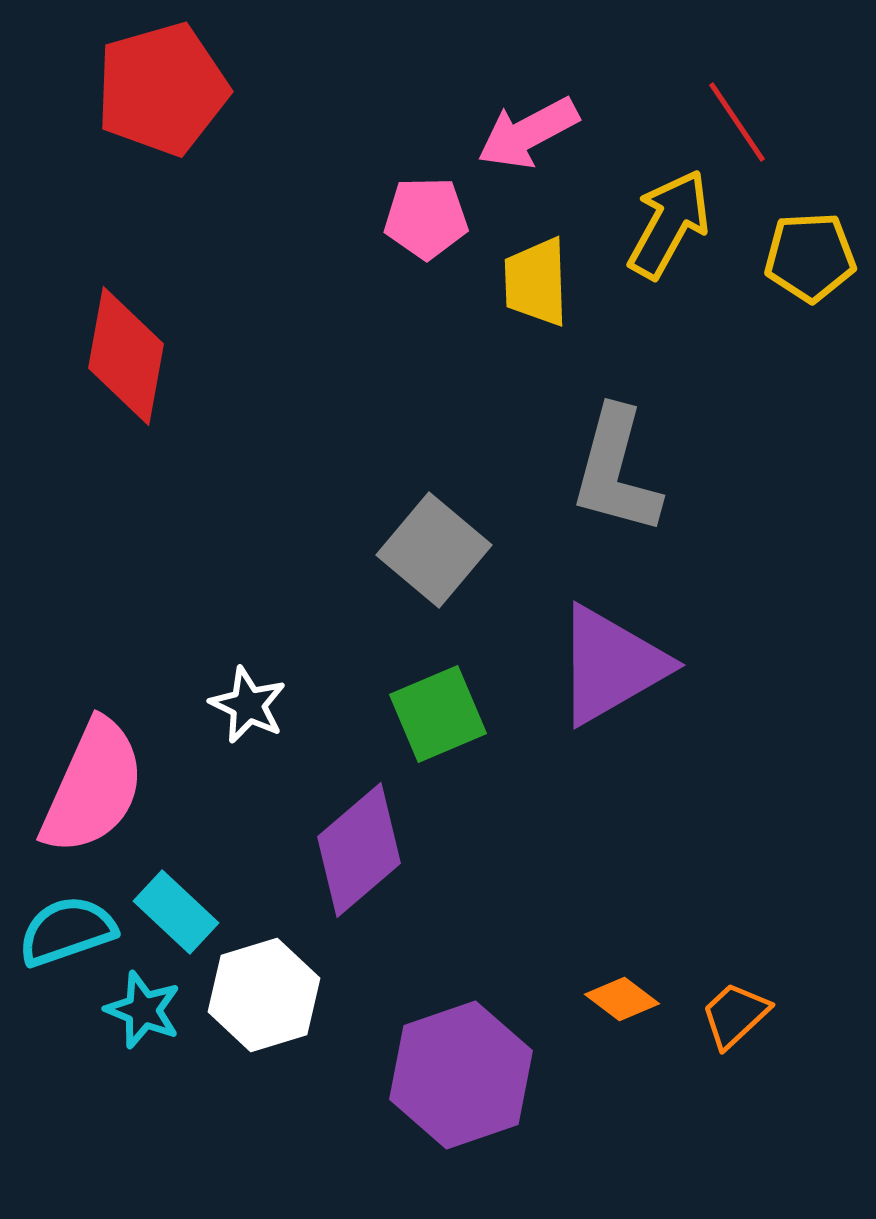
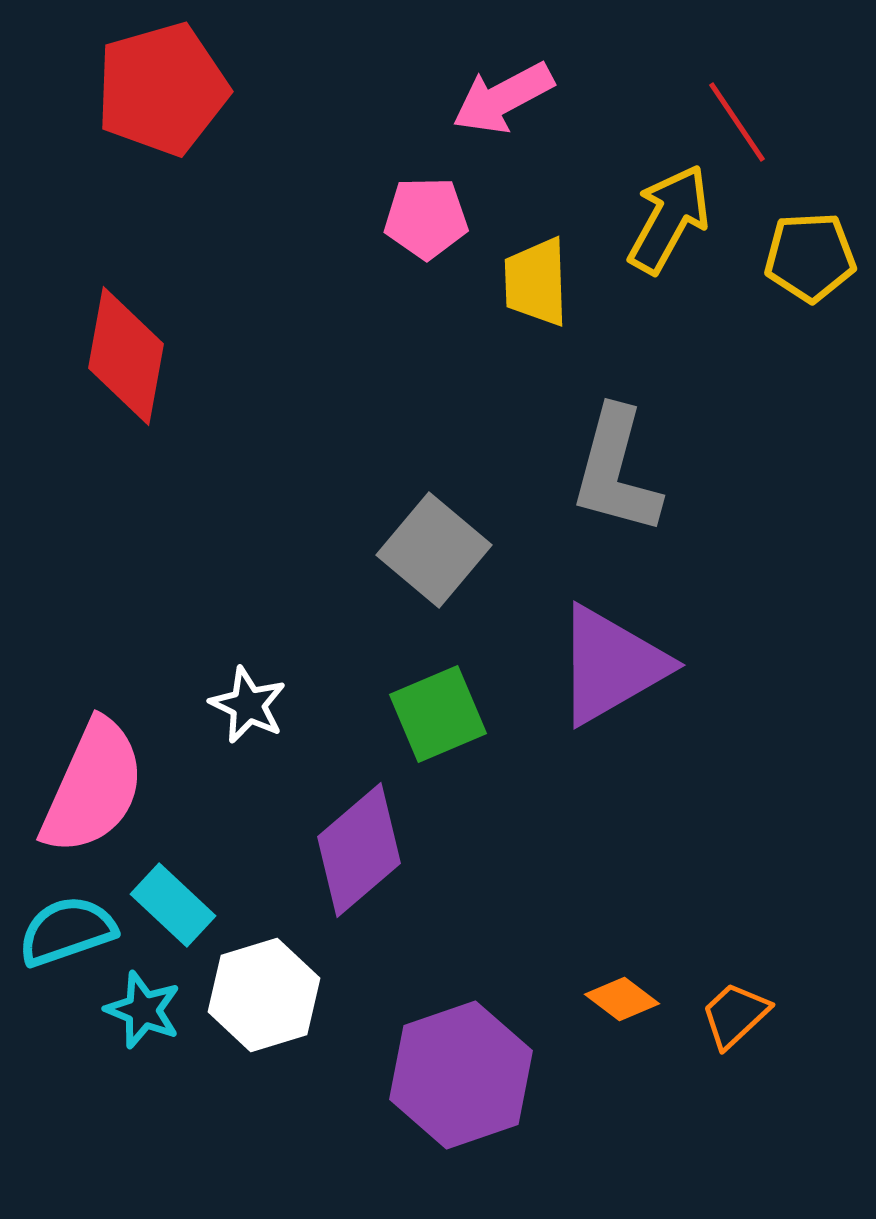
pink arrow: moved 25 px left, 35 px up
yellow arrow: moved 5 px up
cyan rectangle: moved 3 px left, 7 px up
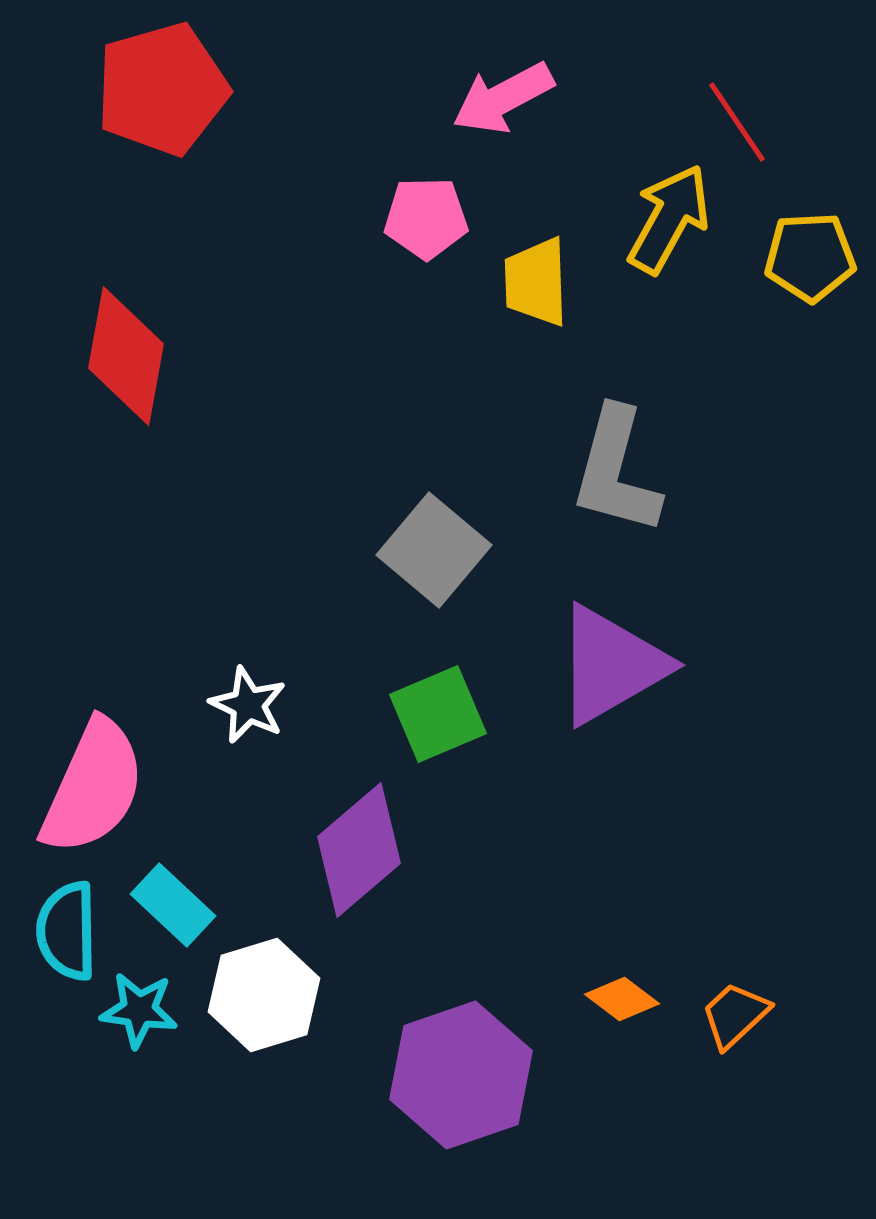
cyan semicircle: rotated 72 degrees counterclockwise
cyan star: moved 4 px left; rotated 14 degrees counterclockwise
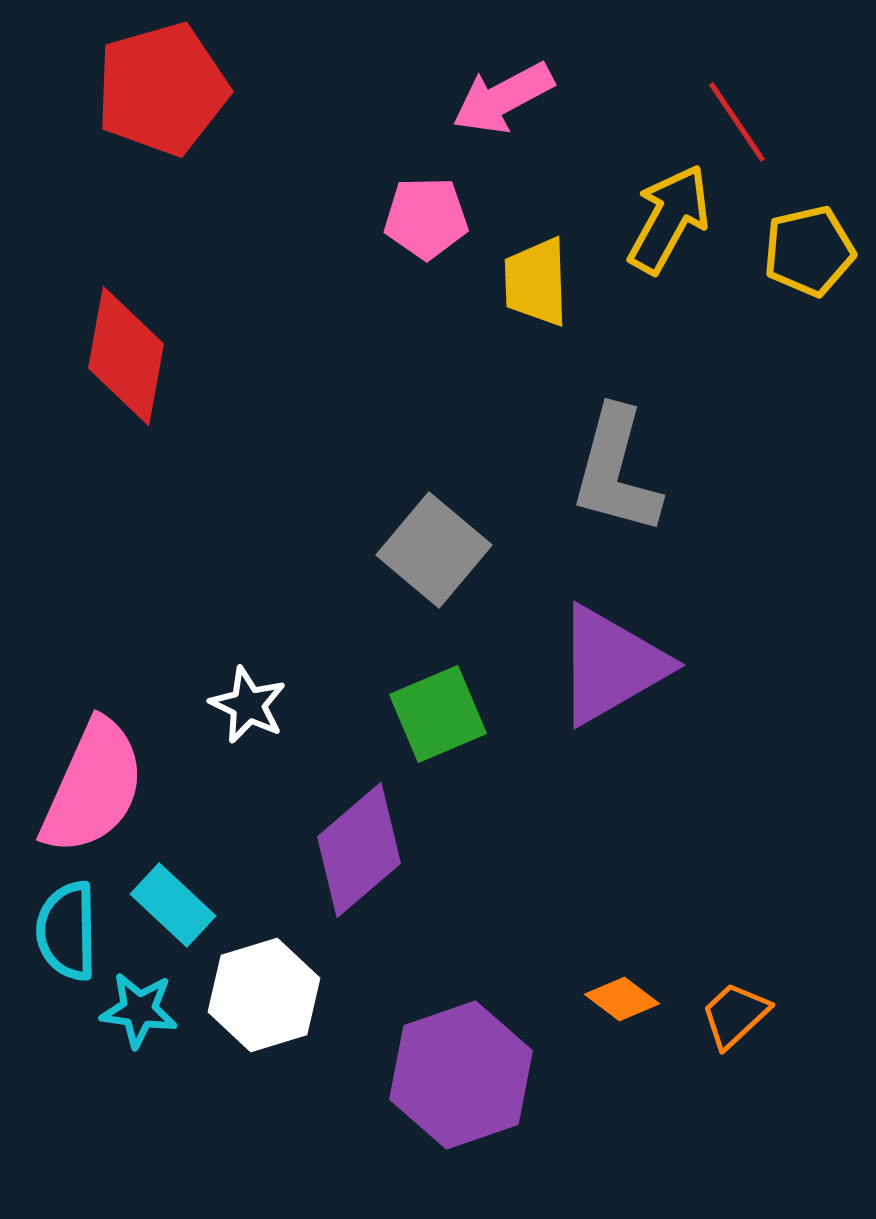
yellow pentagon: moved 1 px left, 6 px up; rotated 10 degrees counterclockwise
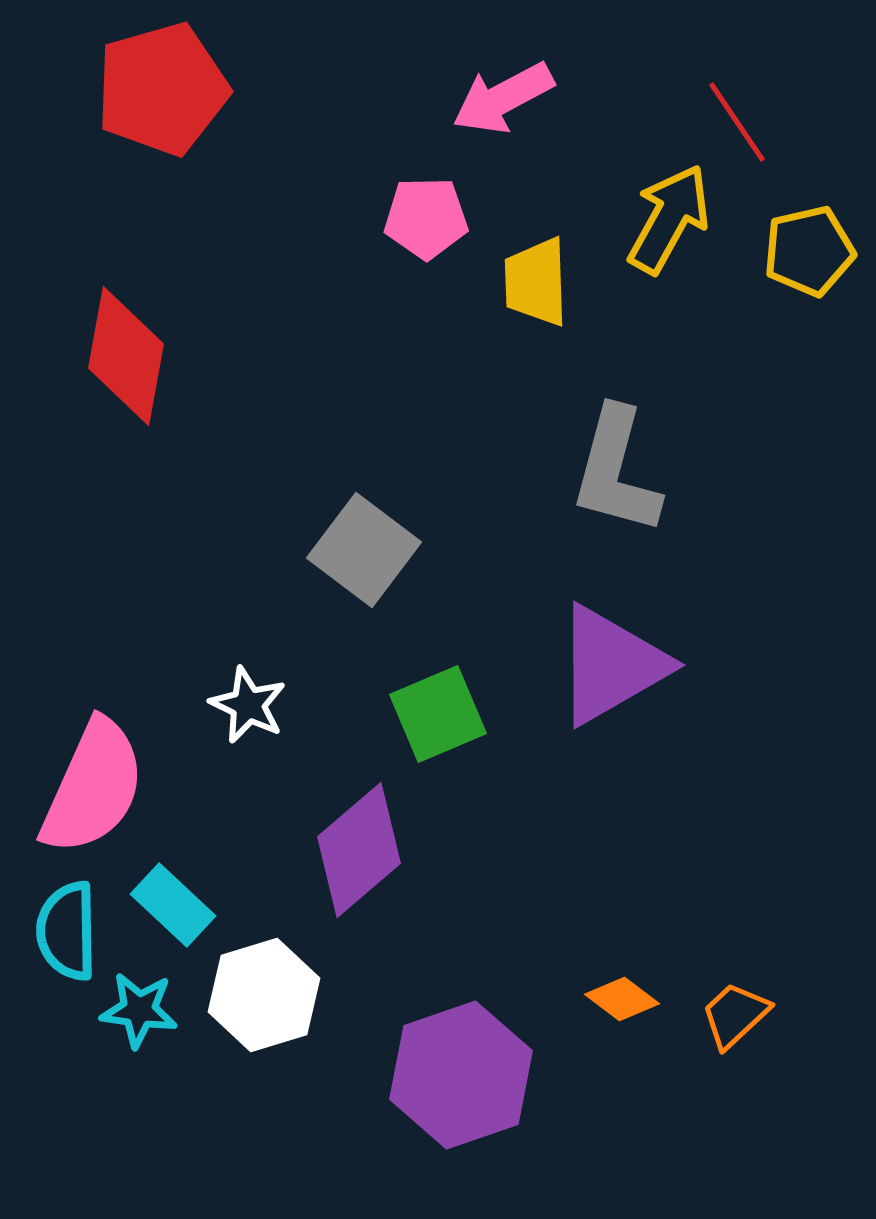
gray square: moved 70 px left; rotated 3 degrees counterclockwise
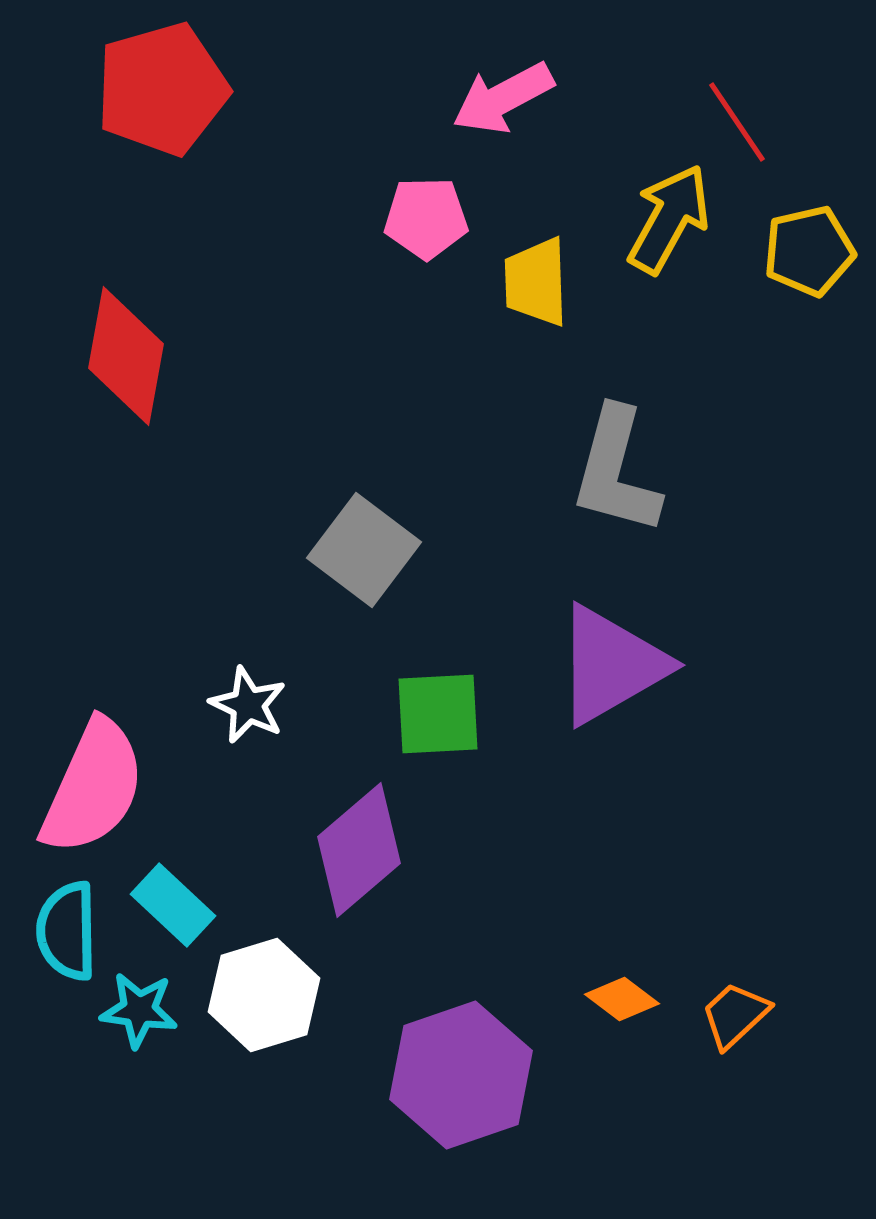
green square: rotated 20 degrees clockwise
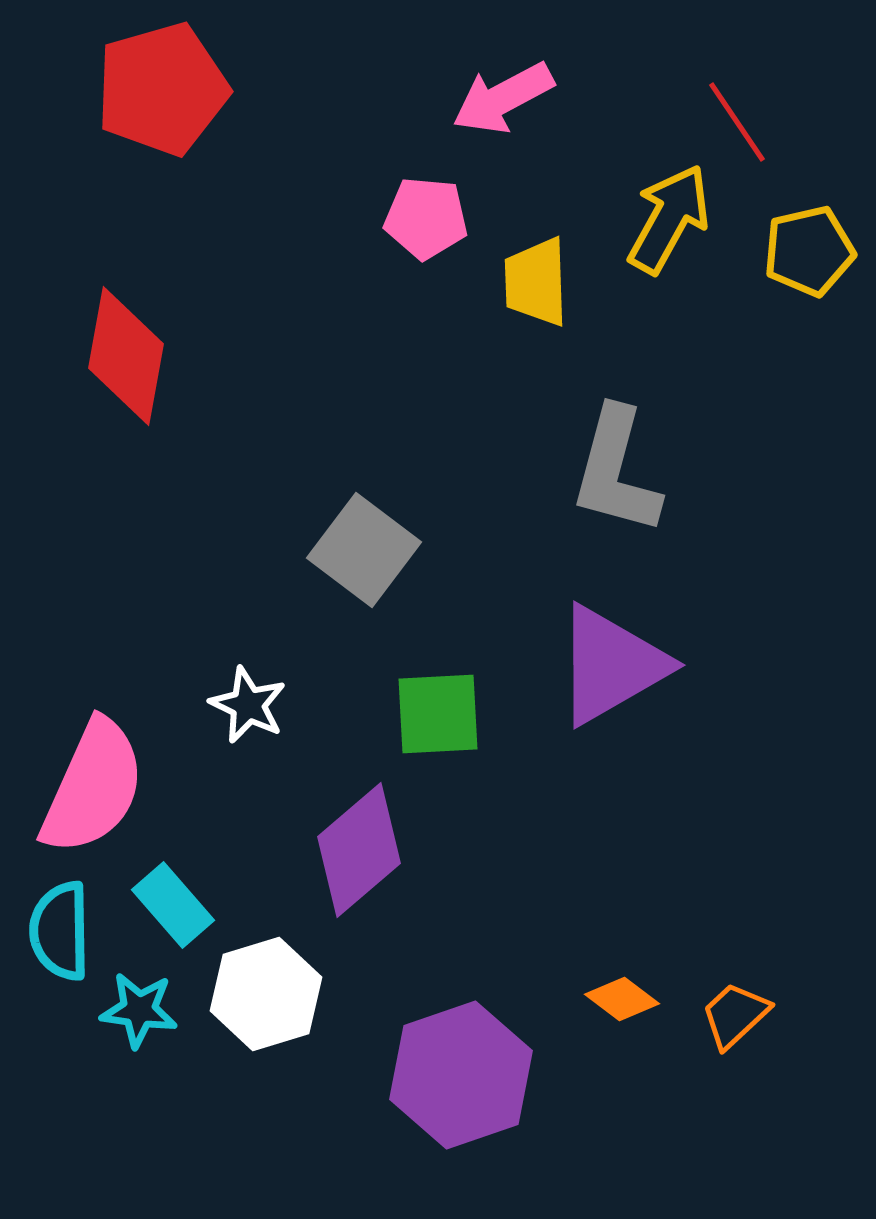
pink pentagon: rotated 6 degrees clockwise
cyan rectangle: rotated 6 degrees clockwise
cyan semicircle: moved 7 px left
white hexagon: moved 2 px right, 1 px up
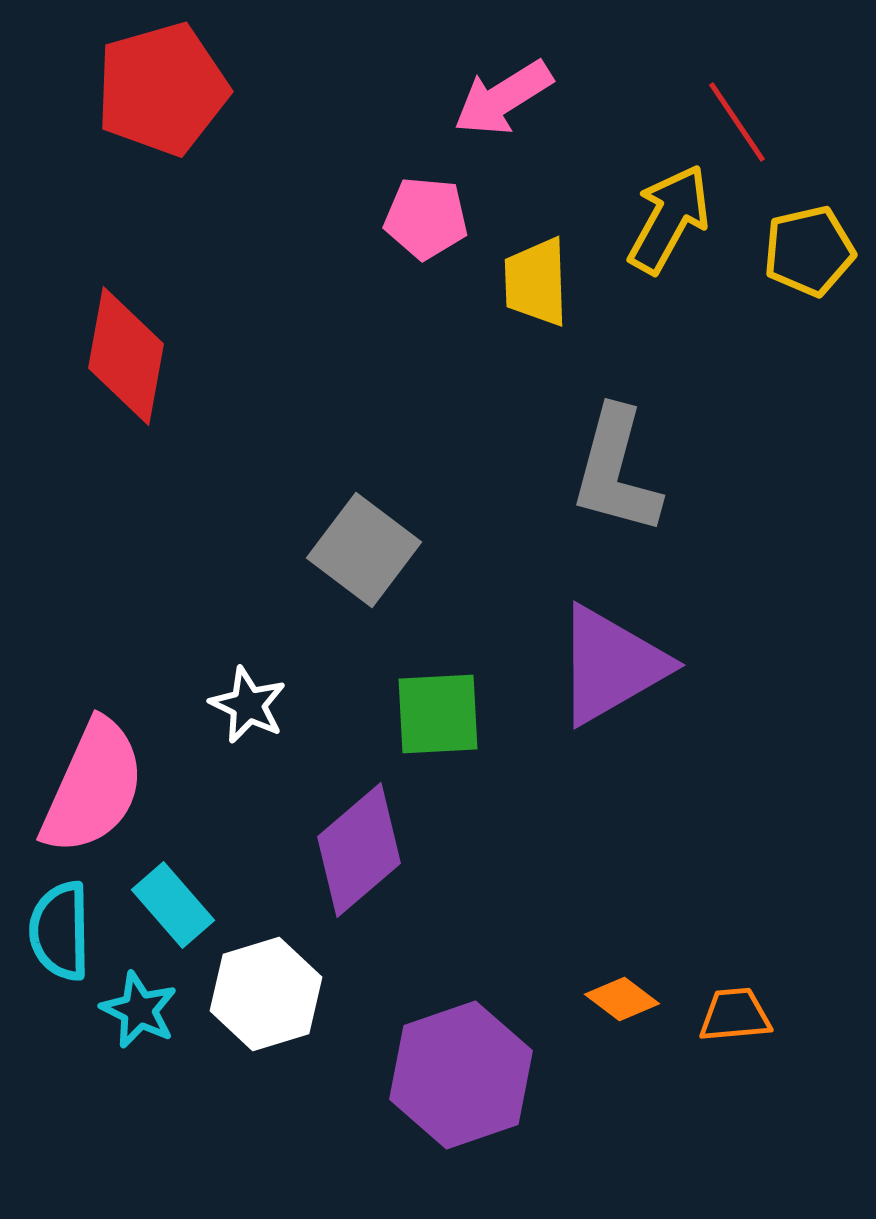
pink arrow: rotated 4 degrees counterclockwise
cyan star: rotated 18 degrees clockwise
orange trapezoid: rotated 38 degrees clockwise
